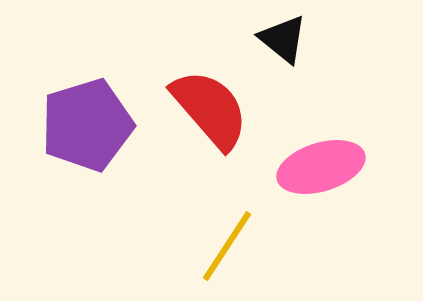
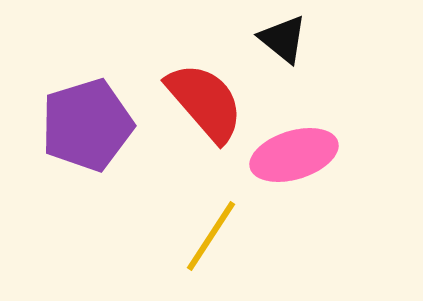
red semicircle: moved 5 px left, 7 px up
pink ellipse: moved 27 px left, 12 px up
yellow line: moved 16 px left, 10 px up
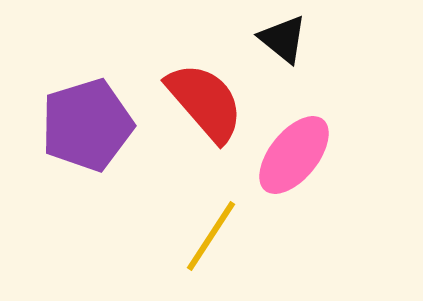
pink ellipse: rotated 34 degrees counterclockwise
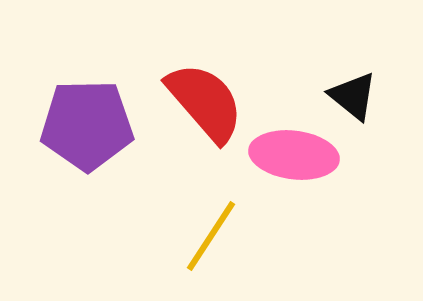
black triangle: moved 70 px right, 57 px down
purple pentagon: rotated 16 degrees clockwise
pink ellipse: rotated 58 degrees clockwise
